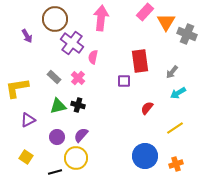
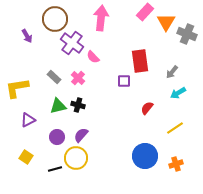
pink semicircle: rotated 56 degrees counterclockwise
black line: moved 3 px up
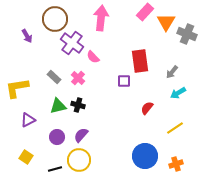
yellow circle: moved 3 px right, 2 px down
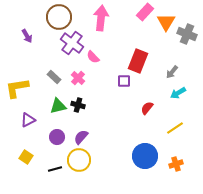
brown circle: moved 4 px right, 2 px up
red rectangle: moved 2 px left; rotated 30 degrees clockwise
purple semicircle: moved 2 px down
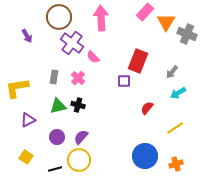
pink arrow: rotated 10 degrees counterclockwise
gray rectangle: rotated 56 degrees clockwise
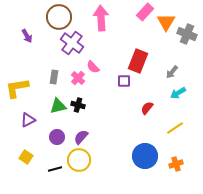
pink semicircle: moved 10 px down
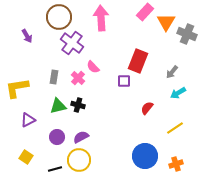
purple semicircle: rotated 21 degrees clockwise
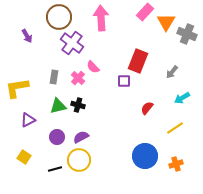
cyan arrow: moved 4 px right, 5 px down
yellow square: moved 2 px left
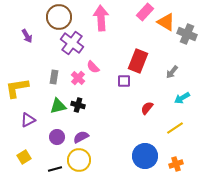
orange triangle: rotated 30 degrees counterclockwise
yellow square: rotated 24 degrees clockwise
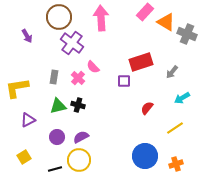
red rectangle: moved 3 px right, 1 px down; rotated 50 degrees clockwise
